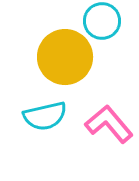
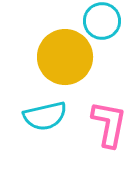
pink L-shape: rotated 51 degrees clockwise
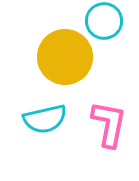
cyan circle: moved 2 px right
cyan semicircle: moved 3 px down
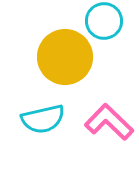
cyan semicircle: moved 2 px left
pink L-shape: moved 2 px up; rotated 57 degrees counterclockwise
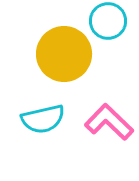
cyan circle: moved 4 px right
yellow circle: moved 1 px left, 3 px up
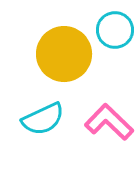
cyan circle: moved 7 px right, 9 px down
cyan semicircle: rotated 12 degrees counterclockwise
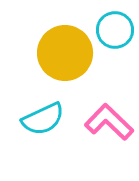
yellow circle: moved 1 px right, 1 px up
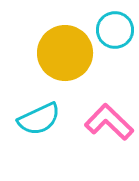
cyan semicircle: moved 4 px left
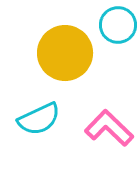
cyan circle: moved 3 px right, 5 px up
pink L-shape: moved 6 px down
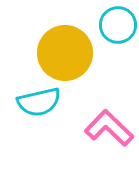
cyan semicircle: moved 17 px up; rotated 12 degrees clockwise
